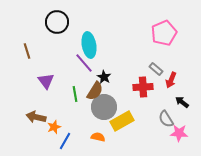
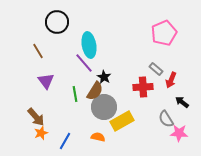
brown line: moved 11 px right; rotated 14 degrees counterclockwise
brown arrow: rotated 144 degrees counterclockwise
orange star: moved 13 px left, 6 px down
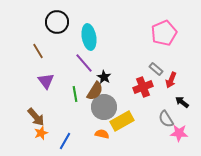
cyan ellipse: moved 8 px up
red cross: rotated 18 degrees counterclockwise
orange semicircle: moved 4 px right, 3 px up
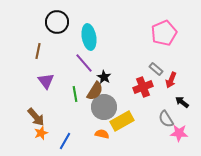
brown line: rotated 42 degrees clockwise
